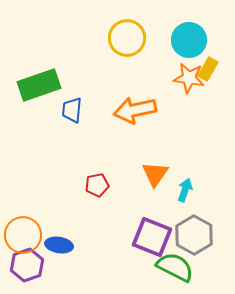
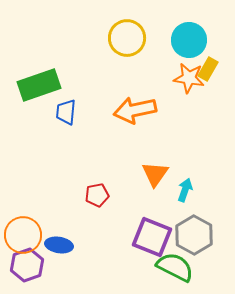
blue trapezoid: moved 6 px left, 2 px down
red pentagon: moved 10 px down
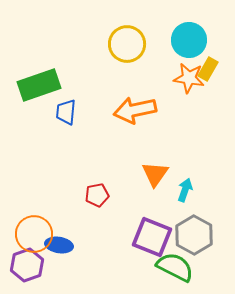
yellow circle: moved 6 px down
orange circle: moved 11 px right, 1 px up
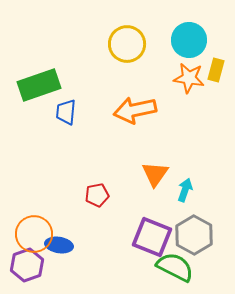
yellow rectangle: moved 8 px right, 1 px down; rotated 15 degrees counterclockwise
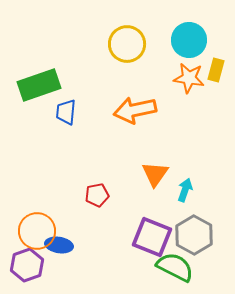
orange circle: moved 3 px right, 3 px up
